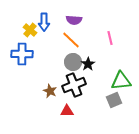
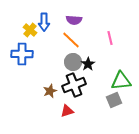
brown star: rotated 24 degrees clockwise
red triangle: rotated 16 degrees counterclockwise
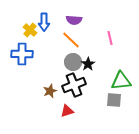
gray square: rotated 28 degrees clockwise
